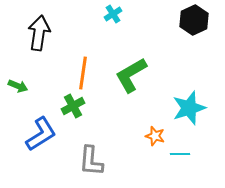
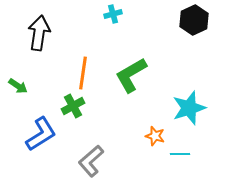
cyan cross: rotated 18 degrees clockwise
green arrow: rotated 12 degrees clockwise
gray L-shape: rotated 44 degrees clockwise
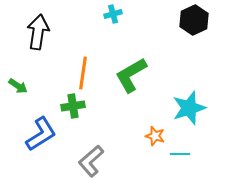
black arrow: moved 1 px left, 1 px up
green cross: rotated 20 degrees clockwise
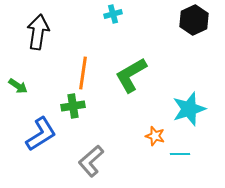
cyan star: moved 1 px down
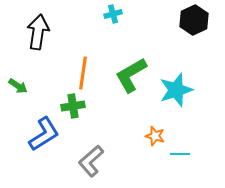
cyan star: moved 13 px left, 19 px up
blue L-shape: moved 3 px right
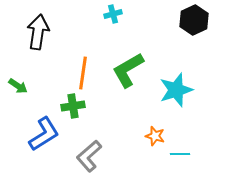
green L-shape: moved 3 px left, 5 px up
gray L-shape: moved 2 px left, 5 px up
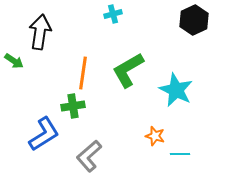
black arrow: moved 2 px right
green arrow: moved 4 px left, 25 px up
cyan star: rotated 28 degrees counterclockwise
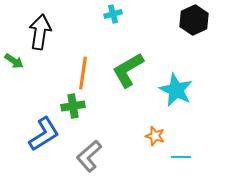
cyan line: moved 1 px right, 3 px down
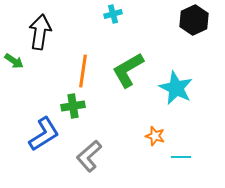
orange line: moved 2 px up
cyan star: moved 2 px up
